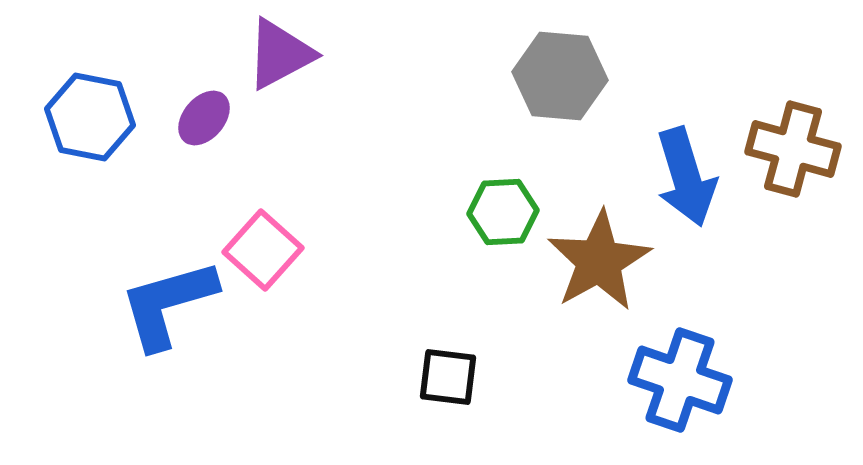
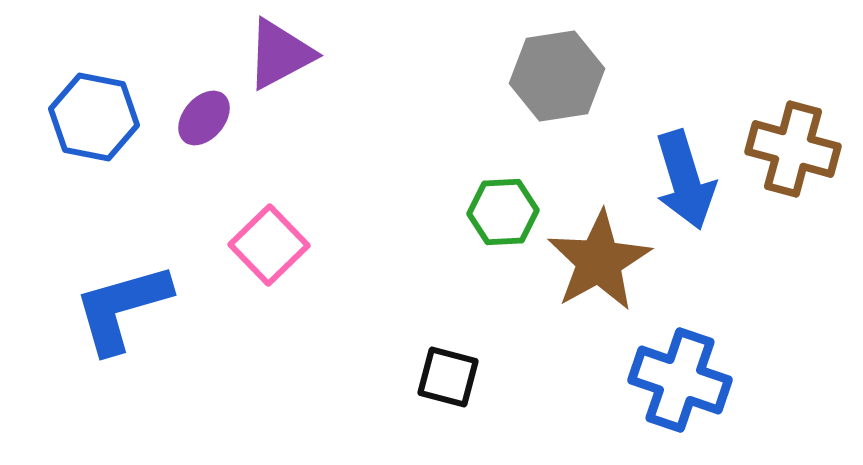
gray hexagon: moved 3 px left; rotated 14 degrees counterclockwise
blue hexagon: moved 4 px right
blue arrow: moved 1 px left, 3 px down
pink square: moved 6 px right, 5 px up; rotated 4 degrees clockwise
blue L-shape: moved 46 px left, 4 px down
black square: rotated 8 degrees clockwise
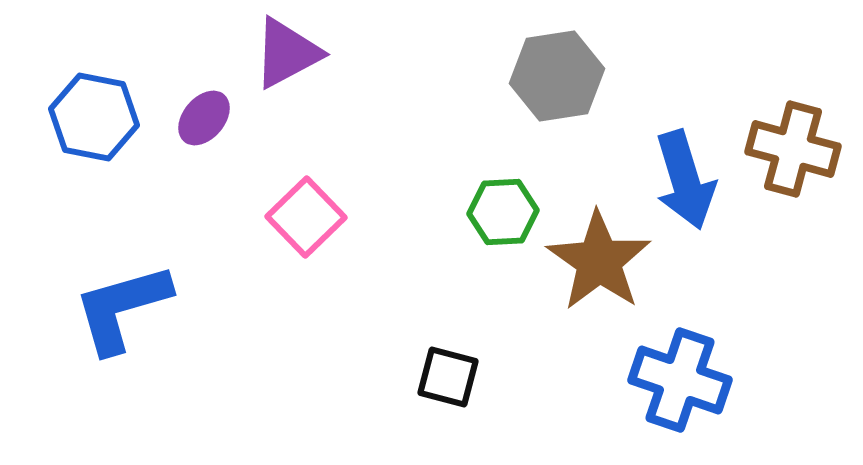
purple triangle: moved 7 px right, 1 px up
pink square: moved 37 px right, 28 px up
brown star: rotated 8 degrees counterclockwise
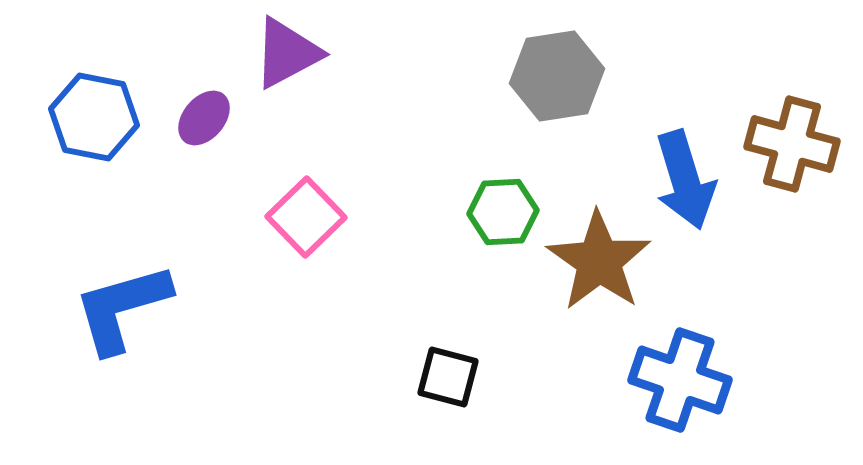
brown cross: moved 1 px left, 5 px up
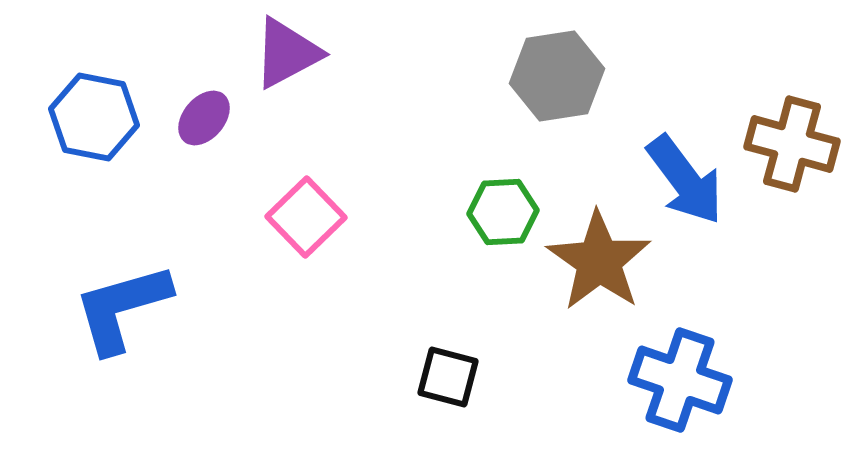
blue arrow: rotated 20 degrees counterclockwise
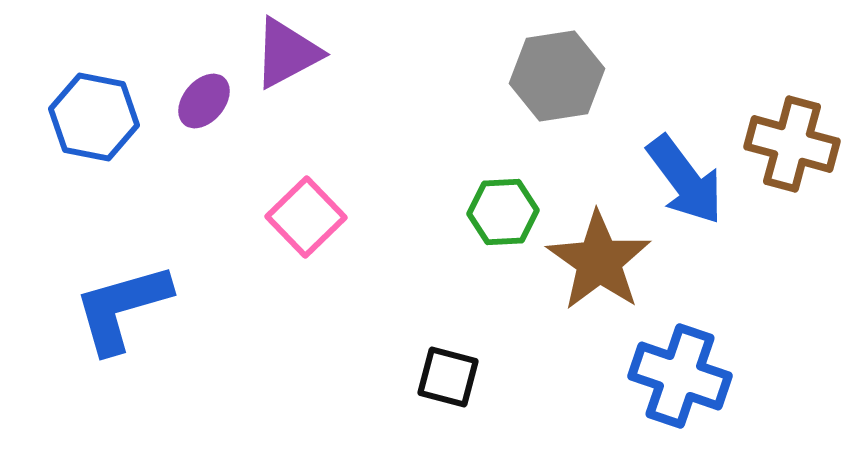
purple ellipse: moved 17 px up
blue cross: moved 4 px up
